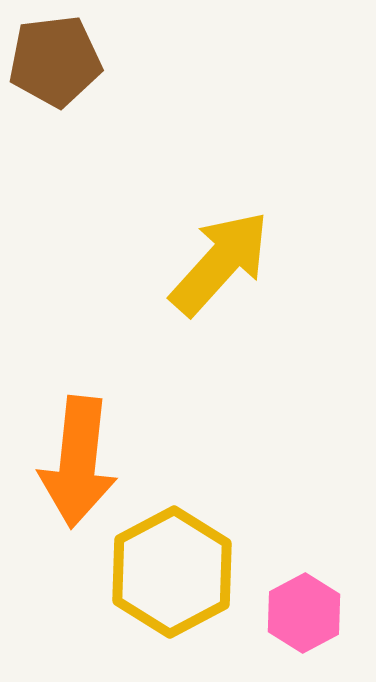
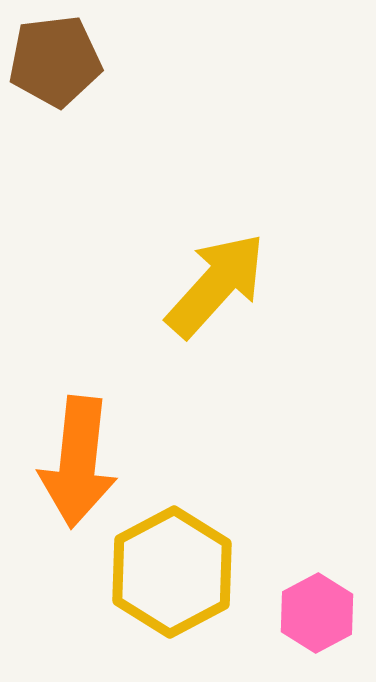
yellow arrow: moved 4 px left, 22 px down
pink hexagon: moved 13 px right
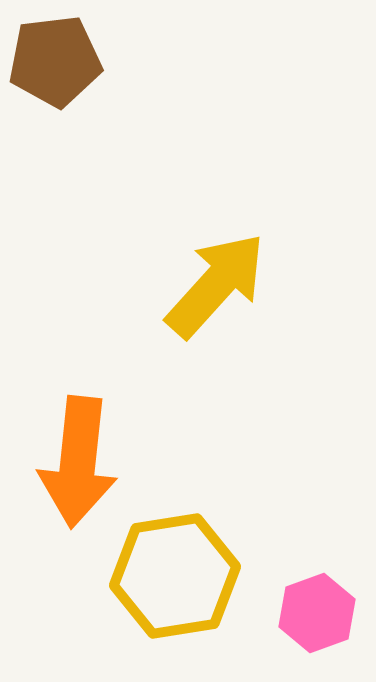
yellow hexagon: moved 3 px right, 4 px down; rotated 19 degrees clockwise
pink hexagon: rotated 8 degrees clockwise
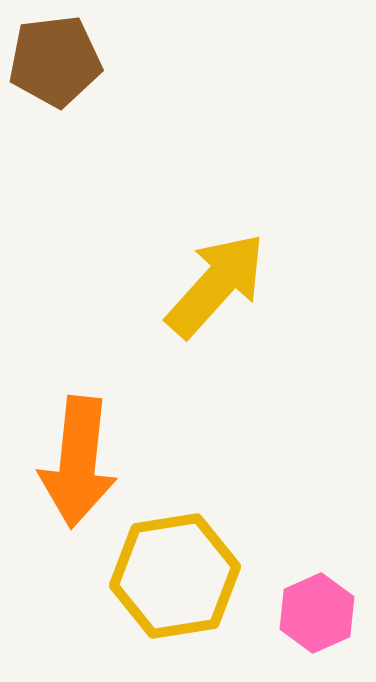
pink hexagon: rotated 4 degrees counterclockwise
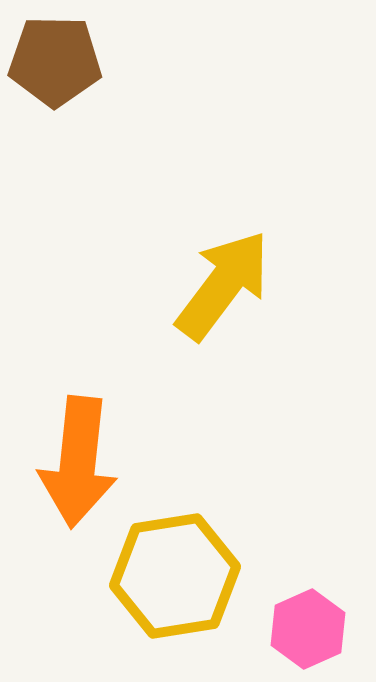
brown pentagon: rotated 8 degrees clockwise
yellow arrow: moved 7 px right; rotated 5 degrees counterclockwise
pink hexagon: moved 9 px left, 16 px down
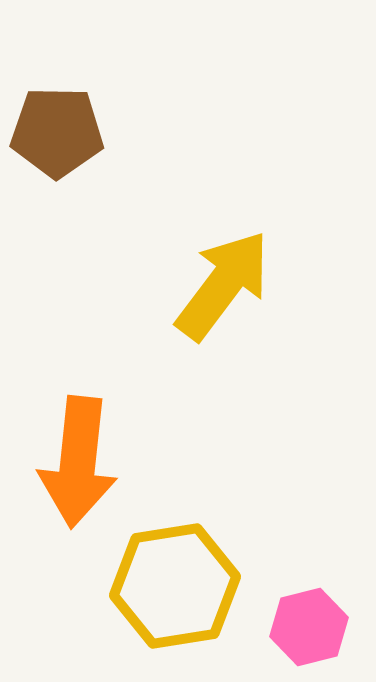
brown pentagon: moved 2 px right, 71 px down
yellow hexagon: moved 10 px down
pink hexagon: moved 1 px right, 2 px up; rotated 10 degrees clockwise
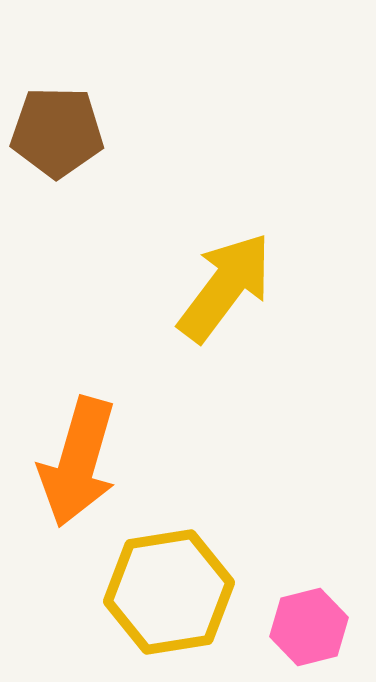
yellow arrow: moved 2 px right, 2 px down
orange arrow: rotated 10 degrees clockwise
yellow hexagon: moved 6 px left, 6 px down
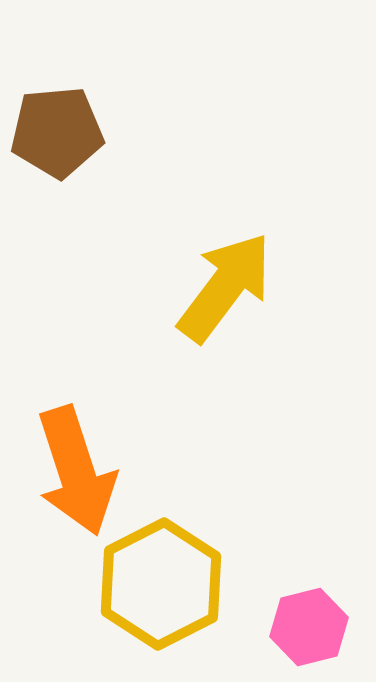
brown pentagon: rotated 6 degrees counterclockwise
orange arrow: moved 2 px left, 9 px down; rotated 34 degrees counterclockwise
yellow hexagon: moved 8 px left, 8 px up; rotated 18 degrees counterclockwise
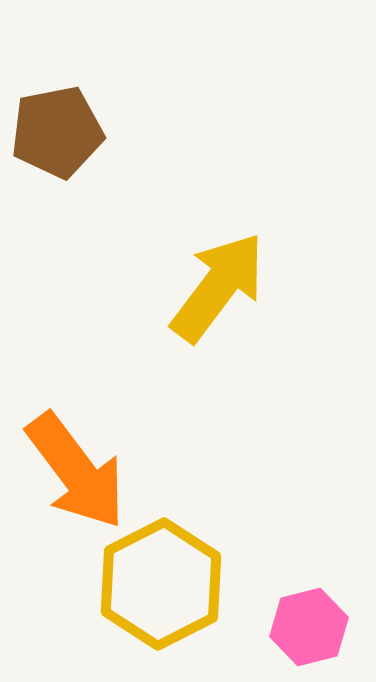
brown pentagon: rotated 6 degrees counterclockwise
yellow arrow: moved 7 px left
orange arrow: rotated 19 degrees counterclockwise
